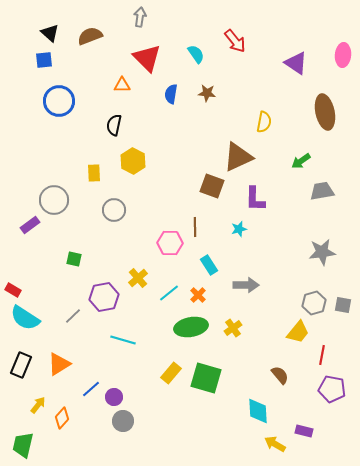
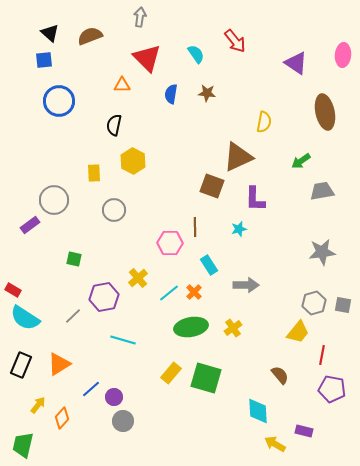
orange cross at (198, 295): moved 4 px left, 3 px up
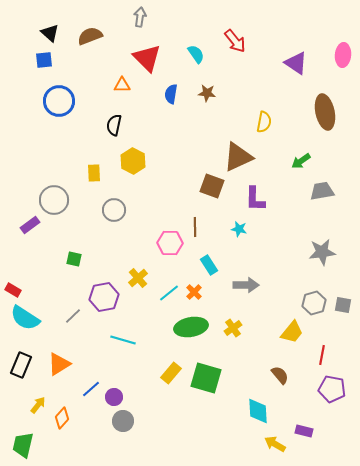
cyan star at (239, 229): rotated 28 degrees clockwise
yellow trapezoid at (298, 332): moved 6 px left
